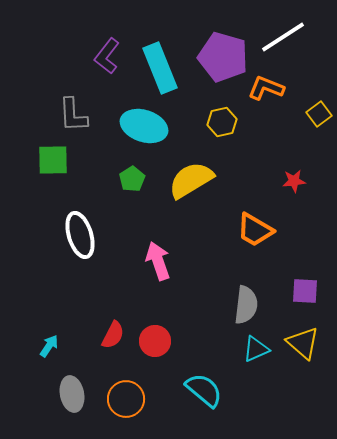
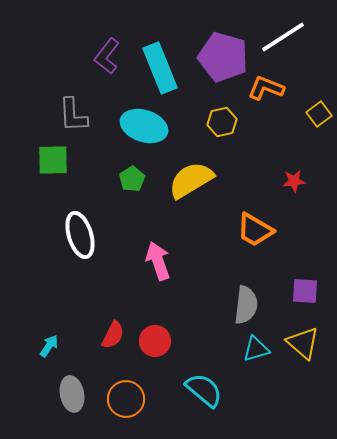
cyan triangle: rotated 8 degrees clockwise
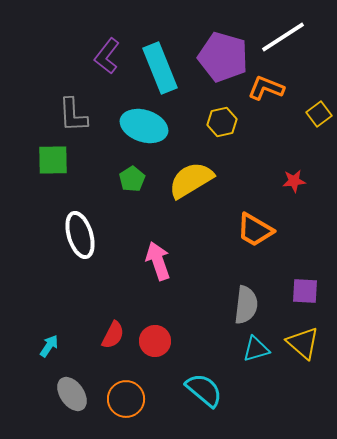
gray ellipse: rotated 24 degrees counterclockwise
